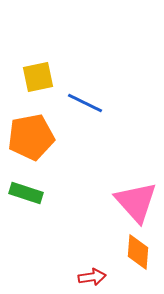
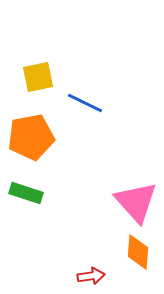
red arrow: moved 1 px left, 1 px up
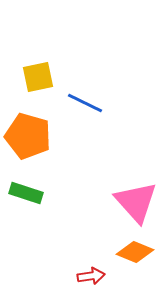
orange pentagon: moved 3 px left, 1 px up; rotated 27 degrees clockwise
orange diamond: moved 3 px left; rotated 72 degrees counterclockwise
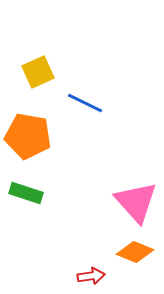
yellow square: moved 5 px up; rotated 12 degrees counterclockwise
orange pentagon: rotated 6 degrees counterclockwise
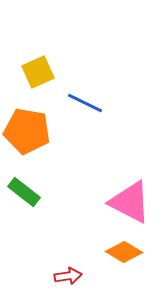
orange pentagon: moved 1 px left, 5 px up
green rectangle: moved 2 px left, 1 px up; rotated 20 degrees clockwise
pink triangle: moved 6 px left; rotated 21 degrees counterclockwise
orange diamond: moved 11 px left; rotated 9 degrees clockwise
red arrow: moved 23 px left
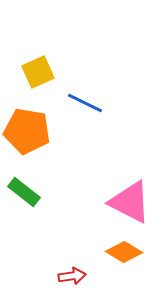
red arrow: moved 4 px right
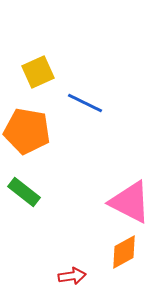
orange diamond: rotated 60 degrees counterclockwise
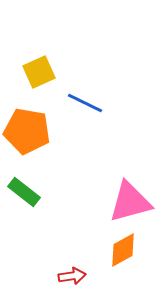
yellow square: moved 1 px right
pink triangle: rotated 42 degrees counterclockwise
orange diamond: moved 1 px left, 2 px up
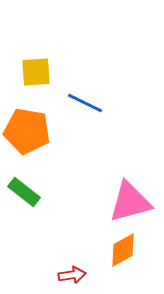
yellow square: moved 3 px left; rotated 20 degrees clockwise
red arrow: moved 1 px up
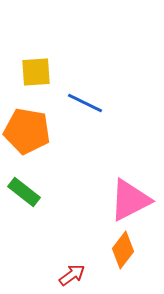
pink triangle: moved 2 px up; rotated 12 degrees counterclockwise
orange diamond: rotated 24 degrees counterclockwise
red arrow: rotated 28 degrees counterclockwise
